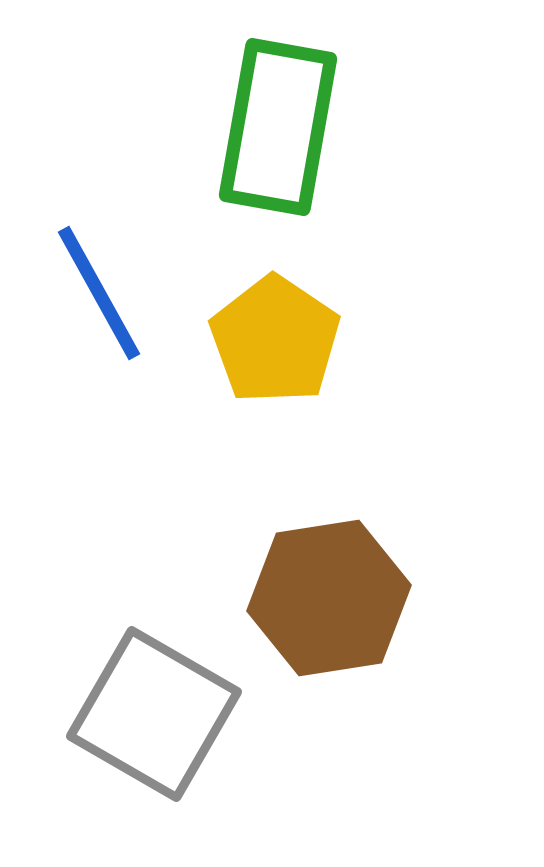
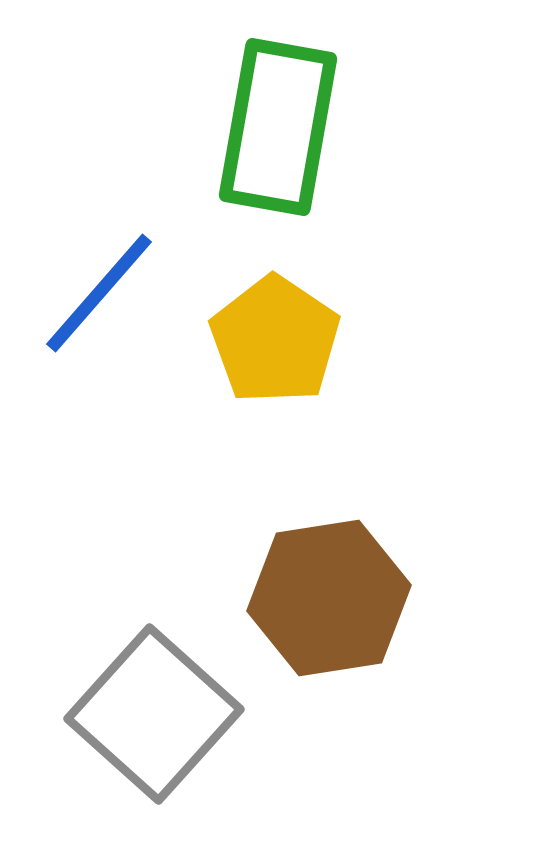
blue line: rotated 70 degrees clockwise
gray square: rotated 12 degrees clockwise
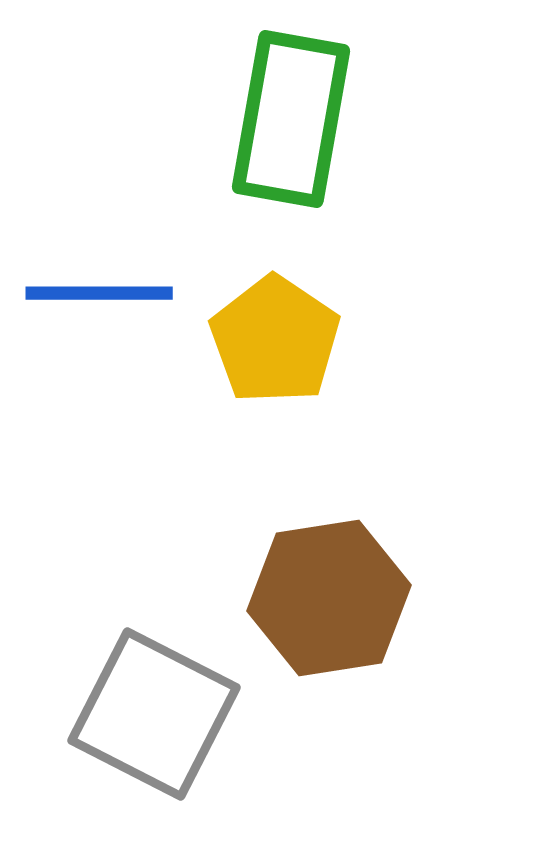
green rectangle: moved 13 px right, 8 px up
blue line: rotated 49 degrees clockwise
gray square: rotated 15 degrees counterclockwise
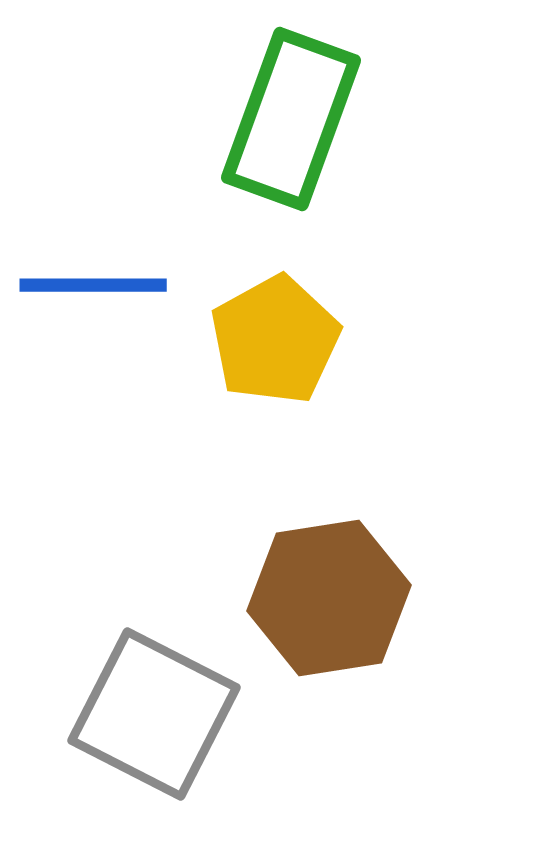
green rectangle: rotated 10 degrees clockwise
blue line: moved 6 px left, 8 px up
yellow pentagon: rotated 9 degrees clockwise
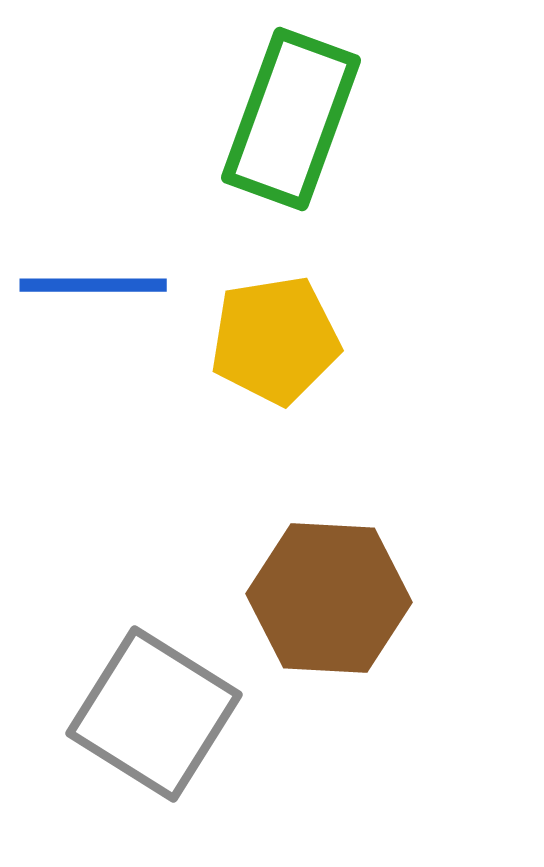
yellow pentagon: rotated 20 degrees clockwise
brown hexagon: rotated 12 degrees clockwise
gray square: rotated 5 degrees clockwise
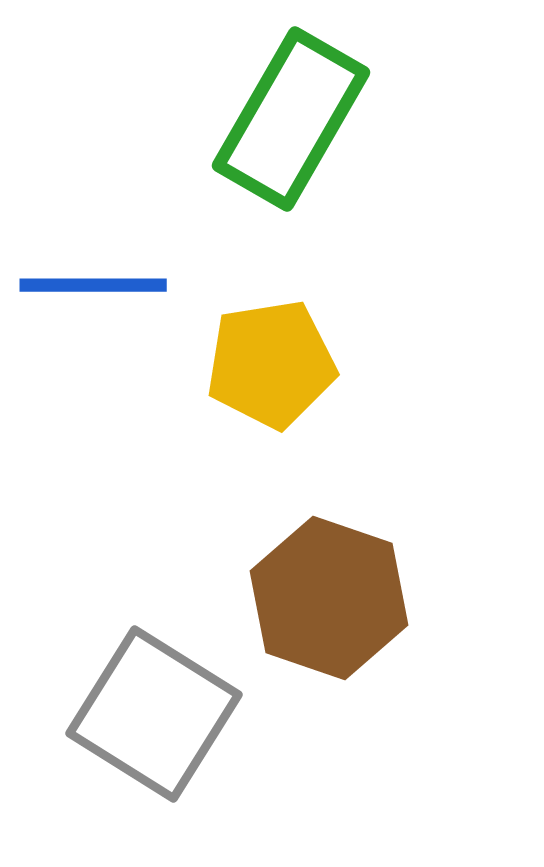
green rectangle: rotated 10 degrees clockwise
yellow pentagon: moved 4 px left, 24 px down
brown hexagon: rotated 16 degrees clockwise
